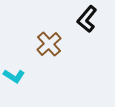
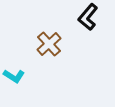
black L-shape: moved 1 px right, 2 px up
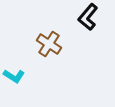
brown cross: rotated 15 degrees counterclockwise
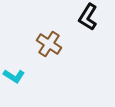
black L-shape: rotated 8 degrees counterclockwise
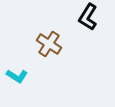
cyan L-shape: moved 3 px right
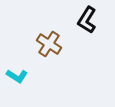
black L-shape: moved 1 px left, 3 px down
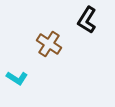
cyan L-shape: moved 2 px down
